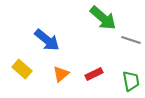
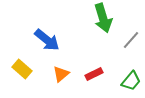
green arrow: rotated 32 degrees clockwise
gray line: rotated 66 degrees counterclockwise
green trapezoid: rotated 50 degrees clockwise
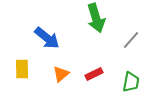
green arrow: moved 7 px left
blue arrow: moved 2 px up
yellow rectangle: rotated 48 degrees clockwise
green trapezoid: moved 1 px down; rotated 30 degrees counterclockwise
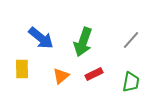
green arrow: moved 13 px left, 24 px down; rotated 36 degrees clockwise
blue arrow: moved 6 px left
orange triangle: moved 2 px down
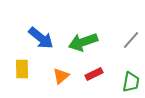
green arrow: rotated 52 degrees clockwise
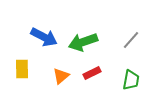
blue arrow: moved 3 px right, 1 px up; rotated 12 degrees counterclockwise
red rectangle: moved 2 px left, 1 px up
green trapezoid: moved 2 px up
